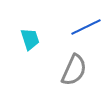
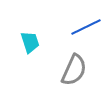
cyan trapezoid: moved 3 px down
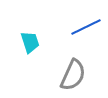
gray semicircle: moved 1 px left, 5 px down
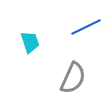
gray semicircle: moved 3 px down
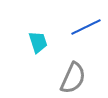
cyan trapezoid: moved 8 px right
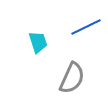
gray semicircle: moved 1 px left
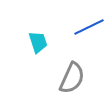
blue line: moved 3 px right
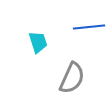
blue line: rotated 20 degrees clockwise
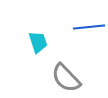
gray semicircle: moved 6 px left; rotated 112 degrees clockwise
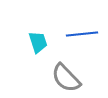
blue line: moved 7 px left, 7 px down
